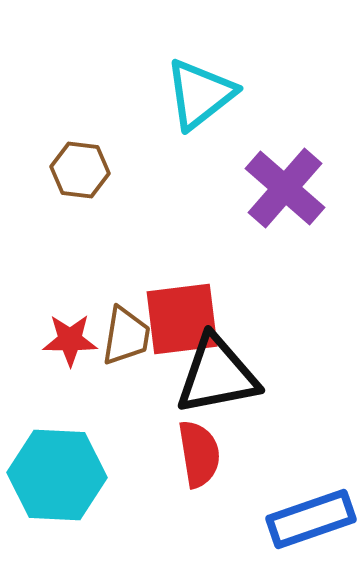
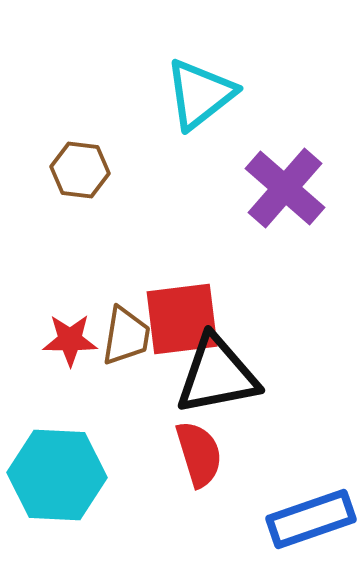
red semicircle: rotated 8 degrees counterclockwise
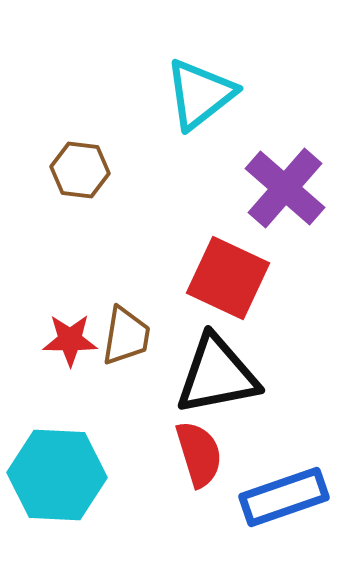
red square: moved 46 px right, 41 px up; rotated 32 degrees clockwise
blue rectangle: moved 27 px left, 22 px up
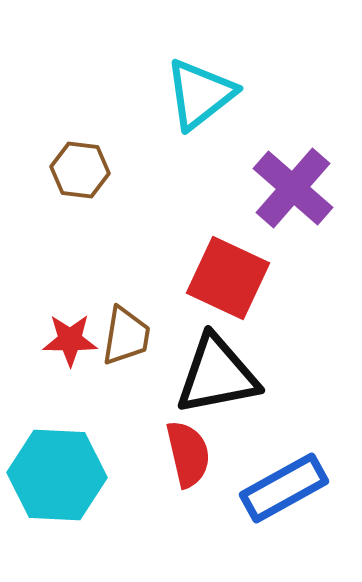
purple cross: moved 8 px right
red semicircle: moved 11 px left; rotated 4 degrees clockwise
blue rectangle: moved 9 px up; rotated 10 degrees counterclockwise
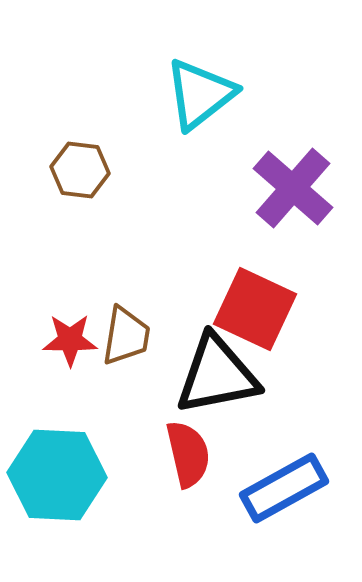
red square: moved 27 px right, 31 px down
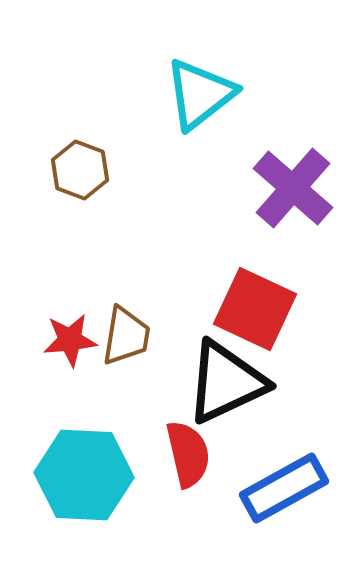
brown hexagon: rotated 14 degrees clockwise
red star: rotated 6 degrees counterclockwise
black triangle: moved 9 px right, 7 px down; rotated 14 degrees counterclockwise
cyan hexagon: moved 27 px right
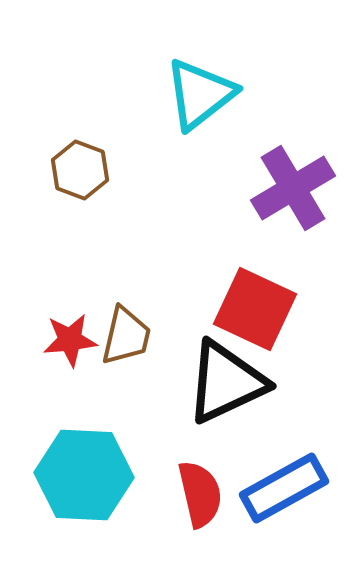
purple cross: rotated 18 degrees clockwise
brown trapezoid: rotated 4 degrees clockwise
red semicircle: moved 12 px right, 40 px down
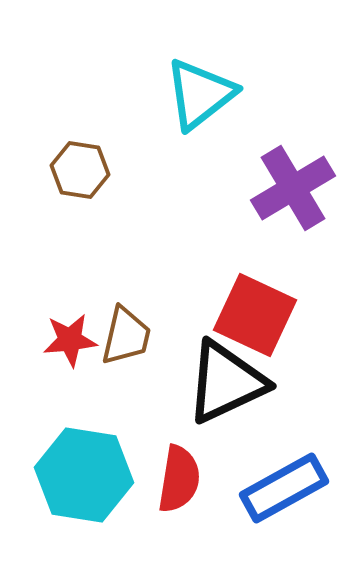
brown hexagon: rotated 12 degrees counterclockwise
red square: moved 6 px down
cyan hexagon: rotated 6 degrees clockwise
red semicircle: moved 21 px left, 15 px up; rotated 22 degrees clockwise
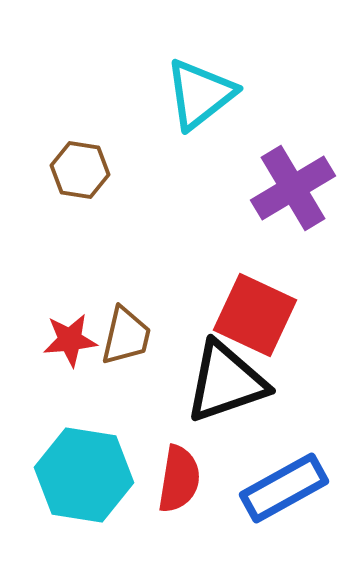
black triangle: rotated 6 degrees clockwise
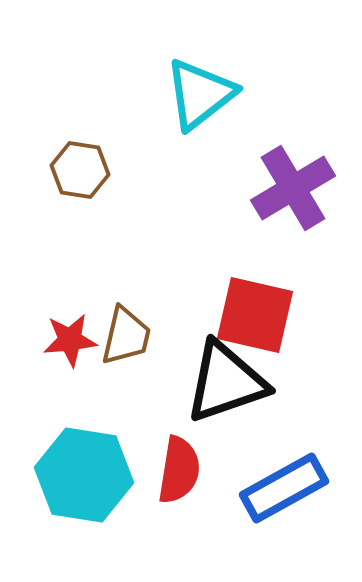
red square: rotated 12 degrees counterclockwise
red semicircle: moved 9 px up
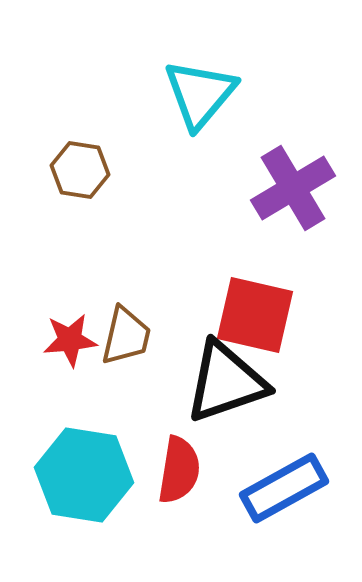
cyan triangle: rotated 12 degrees counterclockwise
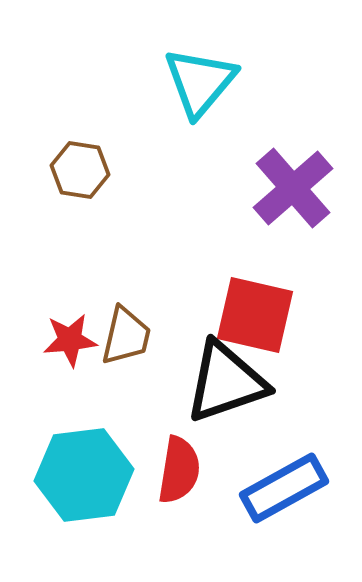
cyan triangle: moved 12 px up
purple cross: rotated 10 degrees counterclockwise
cyan hexagon: rotated 16 degrees counterclockwise
